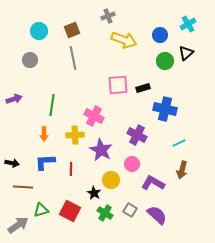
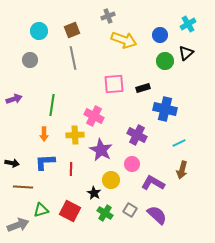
pink square: moved 4 px left, 1 px up
gray arrow: rotated 15 degrees clockwise
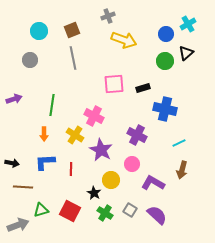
blue circle: moved 6 px right, 1 px up
yellow cross: rotated 36 degrees clockwise
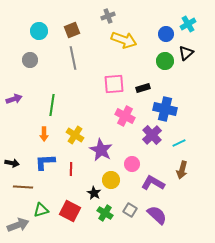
pink cross: moved 31 px right
purple cross: moved 15 px right; rotated 18 degrees clockwise
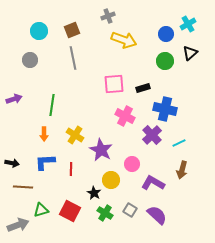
black triangle: moved 4 px right
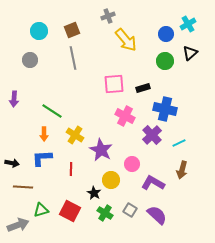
yellow arrow: moved 2 px right; rotated 30 degrees clockwise
purple arrow: rotated 112 degrees clockwise
green line: moved 6 px down; rotated 65 degrees counterclockwise
blue L-shape: moved 3 px left, 4 px up
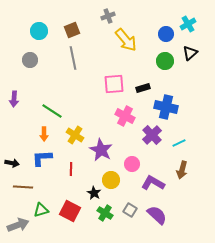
blue cross: moved 1 px right, 2 px up
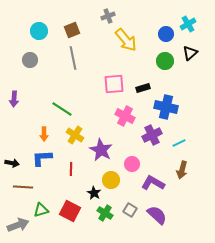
green line: moved 10 px right, 2 px up
purple cross: rotated 18 degrees clockwise
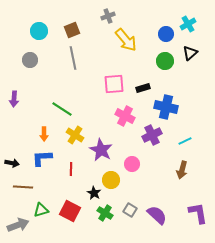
cyan line: moved 6 px right, 2 px up
purple L-shape: moved 45 px right, 30 px down; rotated 50 degrees clockwise
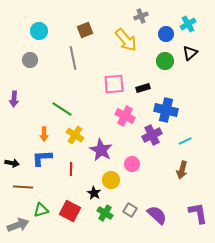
gray cross: moved 33 px right
brown square: moved 13 px right
blue cross: moved 3 px down
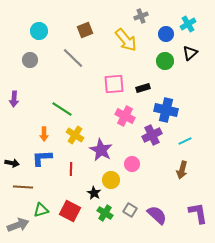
gray line: rotated 35 degrees counterclockwise
